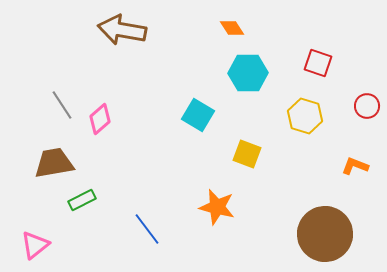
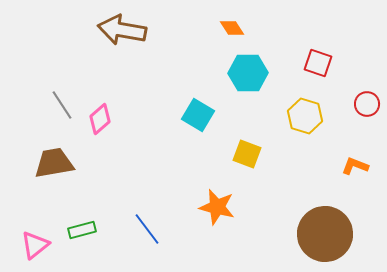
red circle: moved 2 px up
green rectangle: moved 30 px down; rotated 12 degrees clockwise
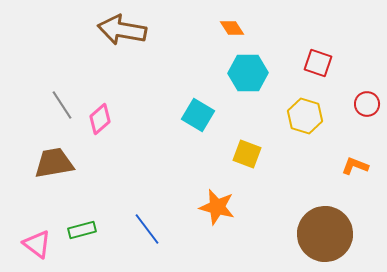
pink triangle: moved 2 px right, 1 px up; rotated 44 degrees counterclockwise
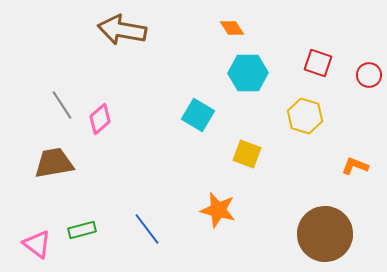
red circle: moved 2 px right, 29 px up
orange star: moved 1 px right, 3 px down
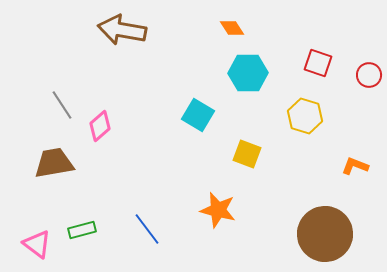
pink diamond: moved 7 px down
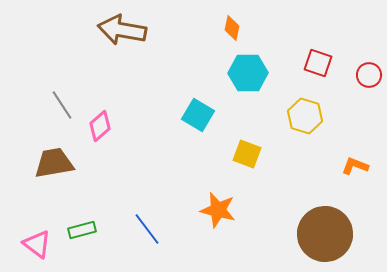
orange diamond: rotated 45 degrees clockwise
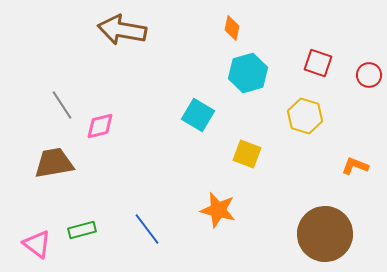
cyan hexagon: rotated 15 degrees counterclockwise
pink diamond: rotated 28 degrees clockwise
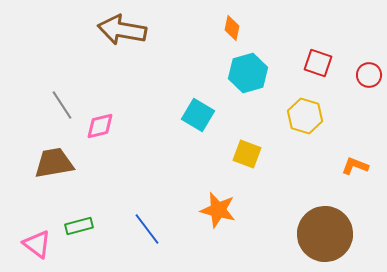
green rectangle: moved 3 px left, 4 px up
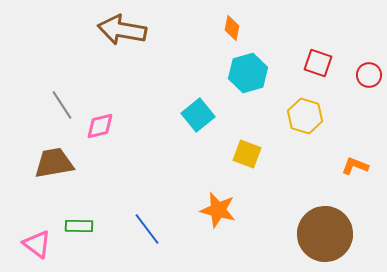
cyan square: rotated 20 degrees clockwise
green rectangle: rotated 16 degrees clockwise
